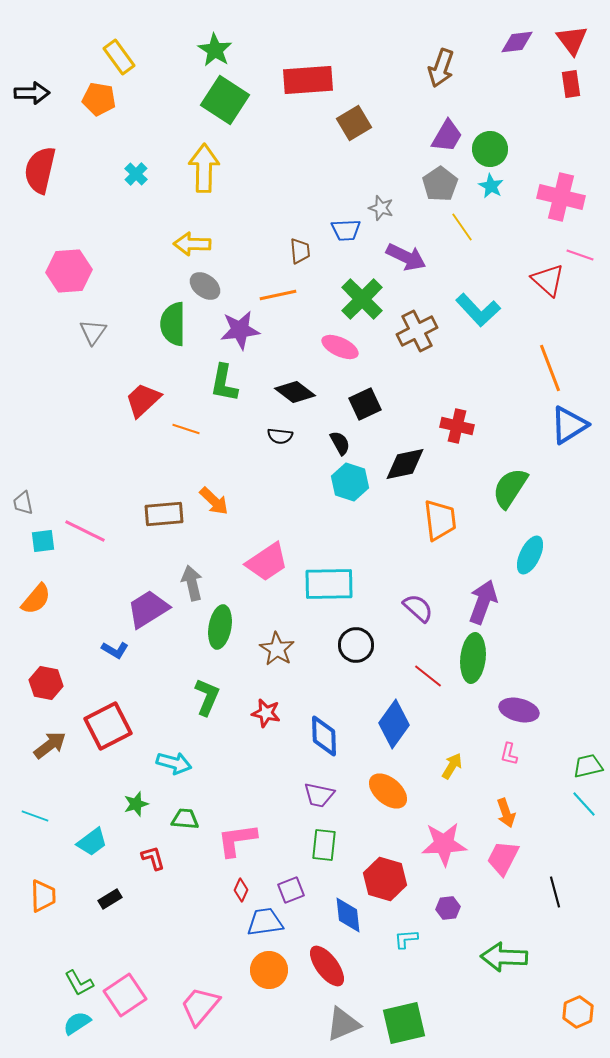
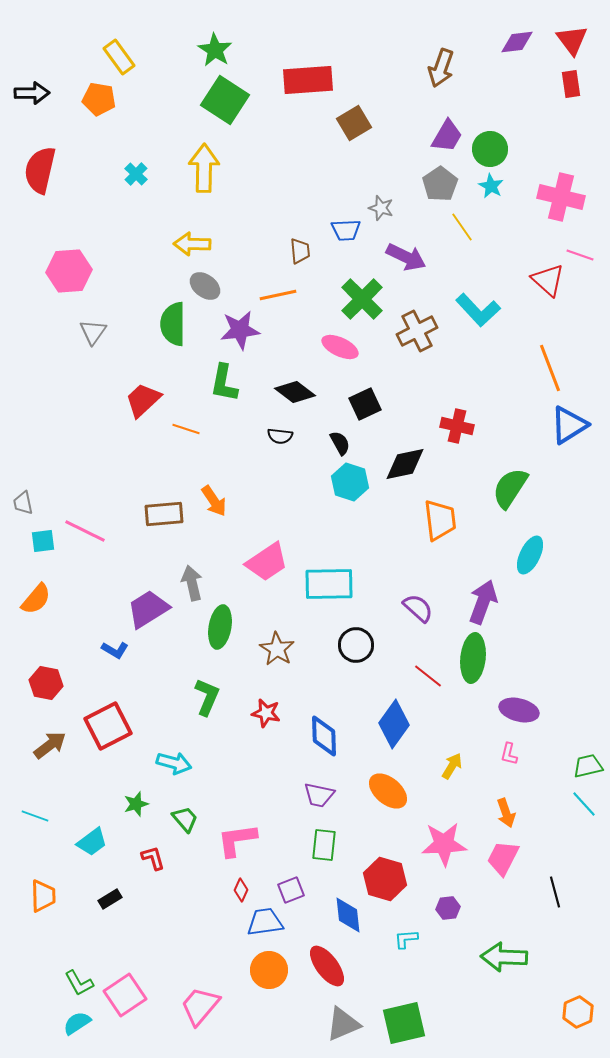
orange arrow at (214, 501): rotated 12 degrees clockwise
green trapezoid at (185, 819): rotated 44 degrees clockwise
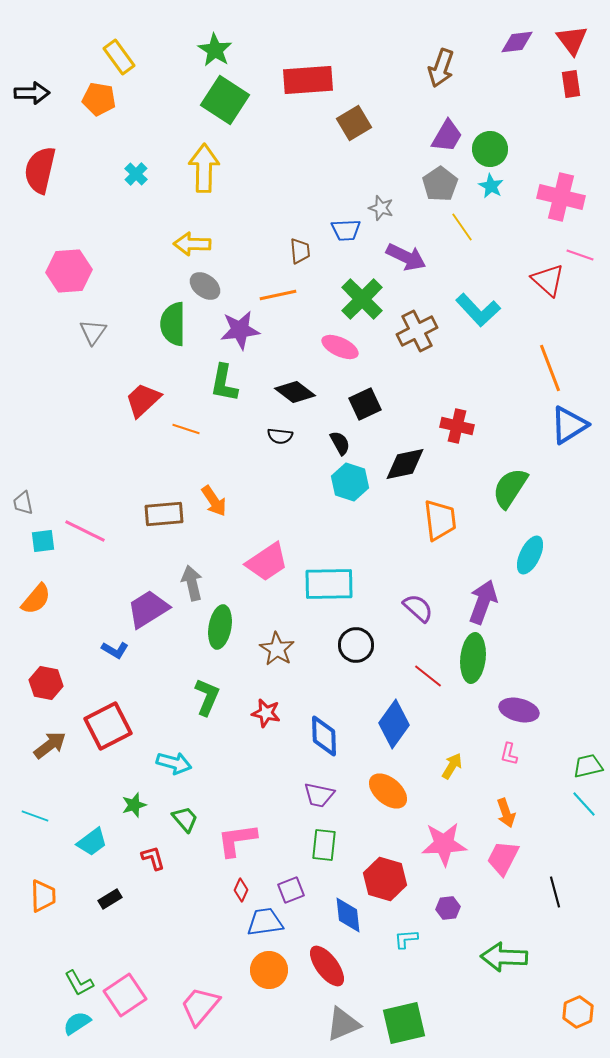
green star at (136, 804): moved 2 px left, 1 px down
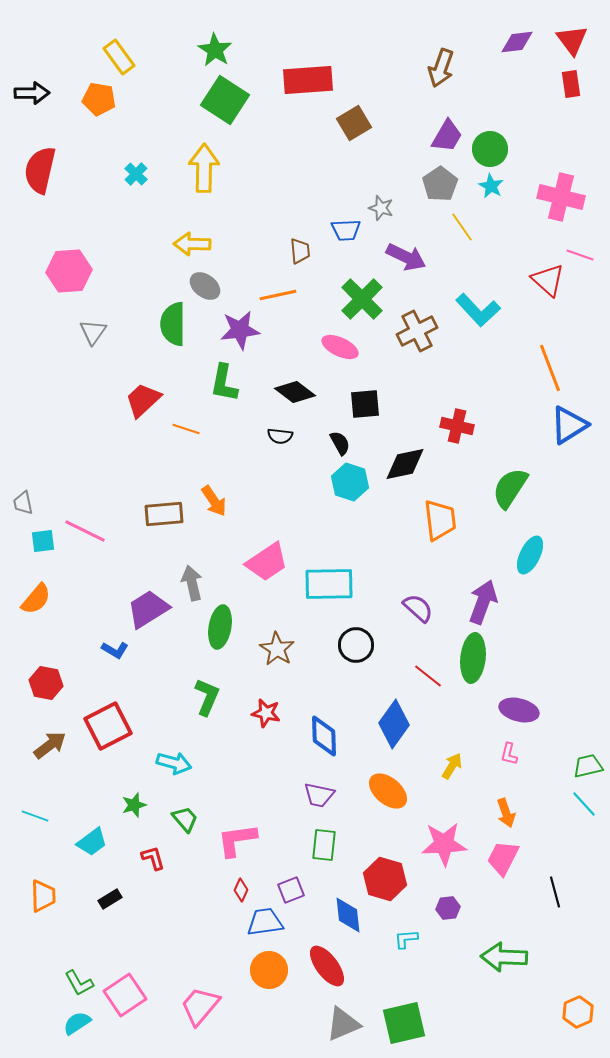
black square at (365, 404): rotated 20 degrees clockwise
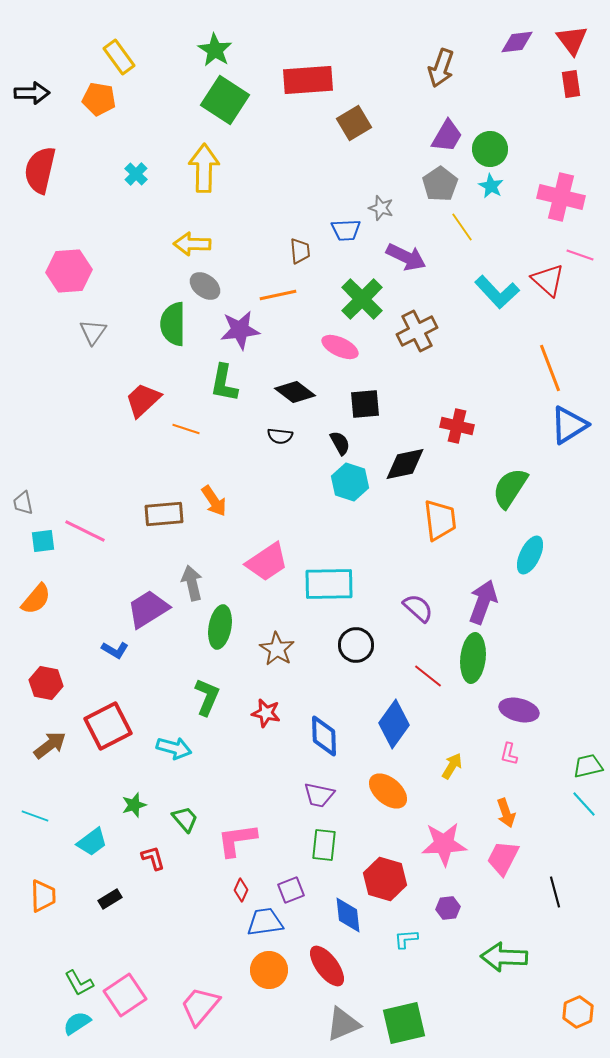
cyan L-shape at (478, 310): moved 19 px right, 18 px up
cyan arrow at (174, 763): moved 15 px up
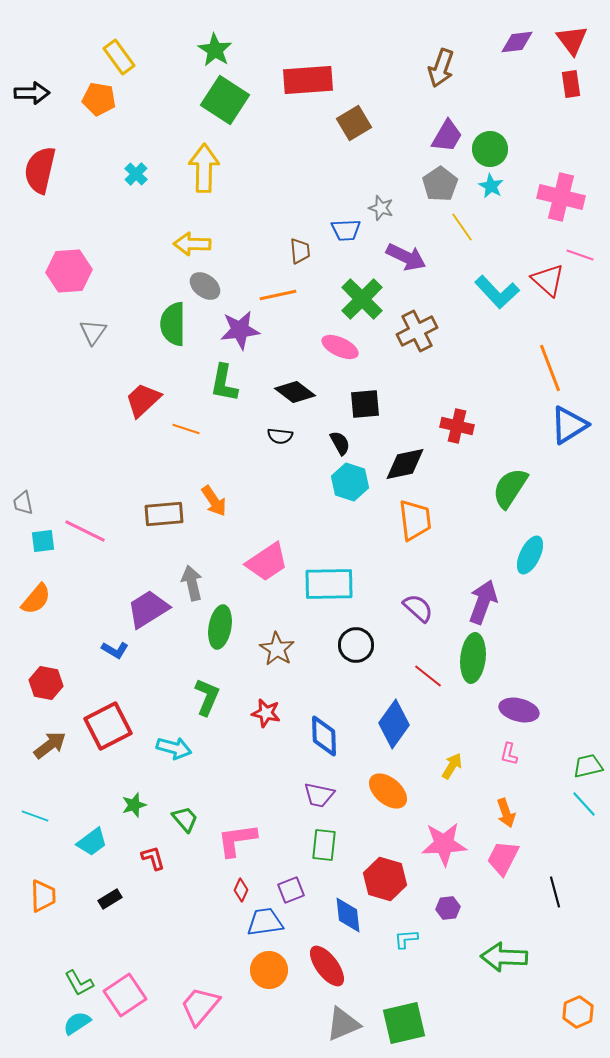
orange trapezoid at (440, 520): moved 25 px left
